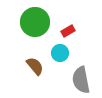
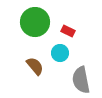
red rectangle: rotated 56 degrees clockwise
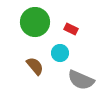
red rectangle: moved 3 px right, 2 px up
gray semicircle: rotated 56 degrees counterclockwise
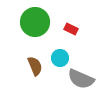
cyan circle: moved 5 px down
brown semicircle: rotated 18 degrees clockwise
gray semicircle: moved 1 px up
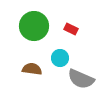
green circle: moved 1 px left, 4 px down
brown semicircle: moved 3 px left, 3 px down; rotated 60 degrees counterclockwise
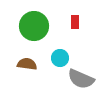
red rectangle: moved 4 px right, 7 px up; rotated 64 degrees clockwise
brown semicircle: moved 5 px left, 5 px up
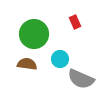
red rectangle: rotated 24 degrees counterclockwise
green circle: moved 8 px down
cyan circle: moved 1 px down
